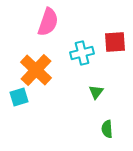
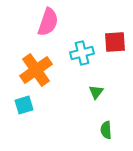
orange cross: rotated 12 degrees clockwise
cyan square: moved 5 px right, 8 px down
green semicircle: moved 1 px left, 1 px down
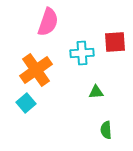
cyan cross: rotated 10 degrees clockwise
green triangle: rotated 49 degrees clockwise
cyan square: moved 2 px right, 2 px up; rotated 24 degrees counterclockwise
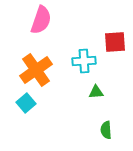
pink semicircle: moved 7 px left, 2 px up
cyan cross: moved 2 px right, 8 px down
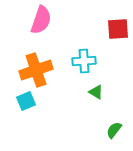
red square: moved 3 px right, 13 px up
orange cross: rotated 16 degrees clockwise
green triangle: rotated 35 degrees clockwise
cyan square: moved 2 px up; rotated 18 degrees clockwise
green semicircle: moved 8 px right; rotated 42 degrees clockwise
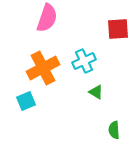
pink semicircle: moved 6 px right, 2 px up
cyan cross: rotated 20 degrees counterclockwise
orange cross: moved 7 px right, 2 px up; rotated 8 degrees counterclockwise
green semicircle: rotated 42 degrees counterclockwise
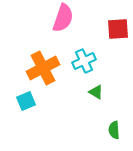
pink semicircle: moved 16 px right
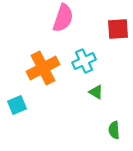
cyan square: moved 9 px left, 4 px down
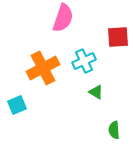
red square: moved 8 px down
